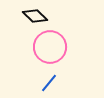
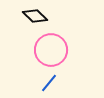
pink circle: moved 1 px right, 3 px down
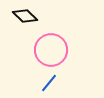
black diamond: moved 10 px left
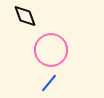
black diamond: rotated 25 degrees clockwise
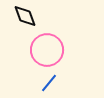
pink circle: moved 4 px left
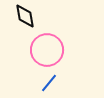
black diamond: rotated 10 degrees clockwise
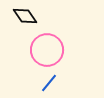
black diamond: rotated 25 degrees counterclockwise
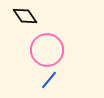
blue line: moved 3 px up
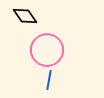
blue line: rotated 30 degrees counterclockwise
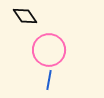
pink circle: moved 2 px right
